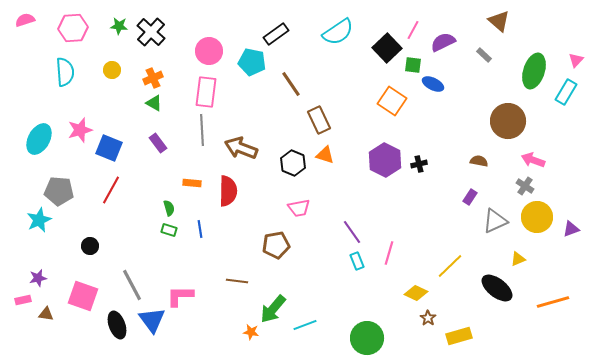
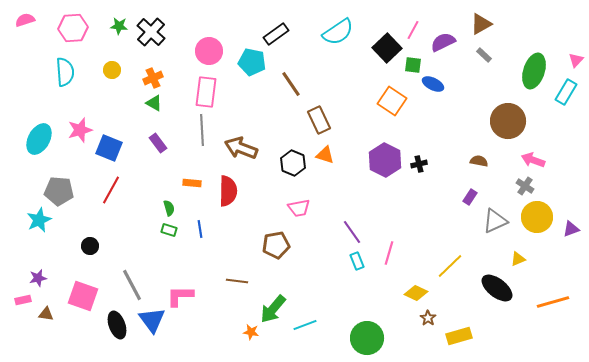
brown triangle at (499, 21): moved 18 px left, 3 px down; rotated 50 degrees clockwise
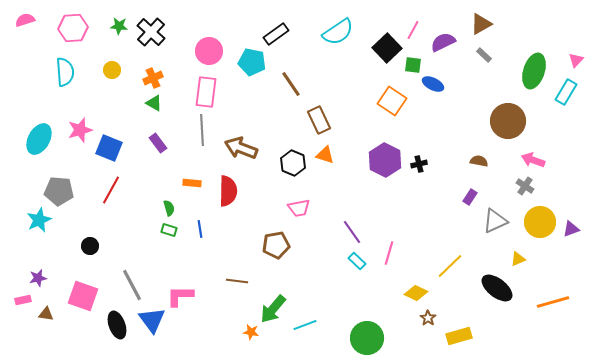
yellow circle at (537, 217): moved 3 px right, 5 px down
cyan rectangle at (357, 261): rotated 24 degrees counterclockwise
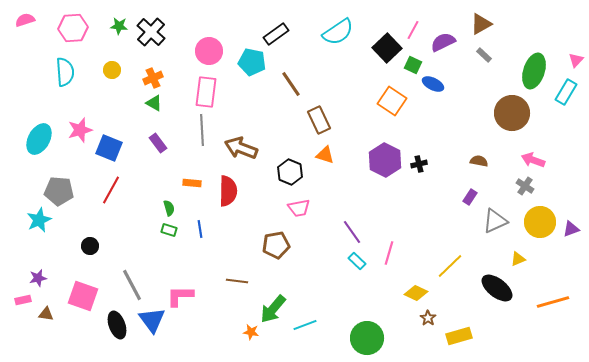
green square at (413, 65): rotated 18 degrees clockwise
brown circle at (508, 121): moved 4 px right, 8 px up
black hexagon at (293, 163): moved 3 px left, 9 px down
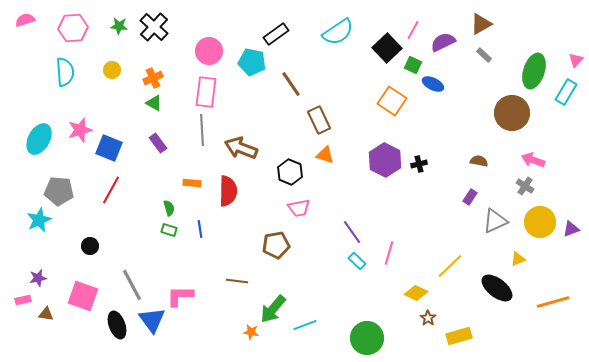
black cross at (151, 32): moved 3 px right, 5 px up
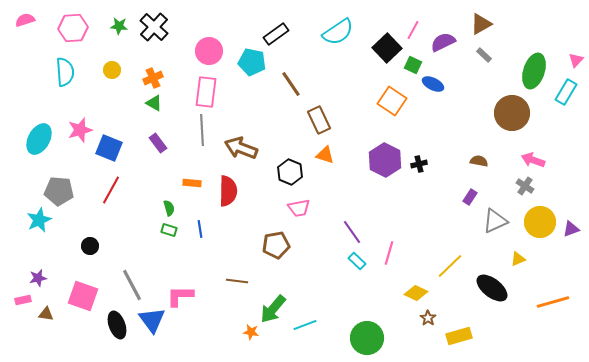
black ellipse at (497, 288): moved 5 px left
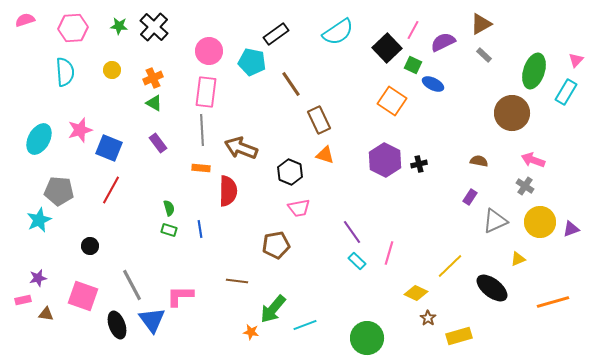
orange rectangle at (192, 183): moved 9 px right, 15 px up
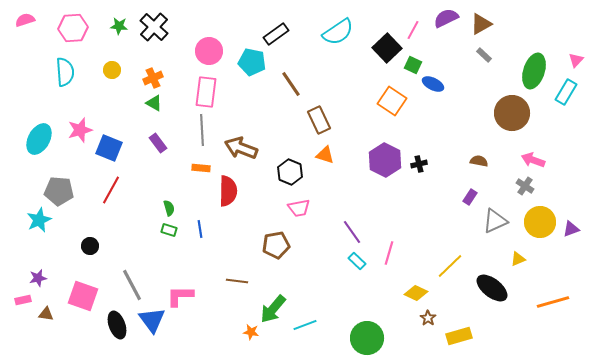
purple semicircle at (443, 42): moved 3 px right, 24 px up
